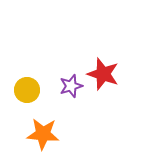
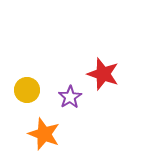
purple star: moved 1 px left, 11 px down; rotated 15 degrees counterclockwise
orange star: moved 1 px right; rotated 16 degrees clockwise
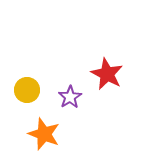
red star: moved 4 px right; rotated 8 degrees clockwise
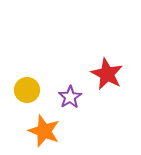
orange star: moved 3 px up
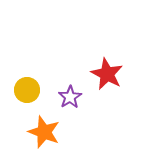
orange star: moved 1 px down
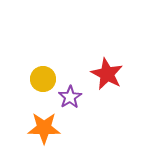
yellow circle: moved 16 px right, 11 px up
orange star: moved 4 px up; rotated 20 degrees counterclockwise
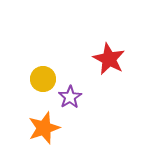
red star: moved 2 px right, 15 px up
orange star: rotated 20 degrees counterclockwise
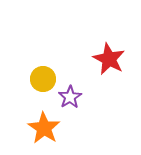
orange star: rotated 20 degrees counterclockwise
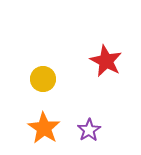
red star: moved 3 px left, 2 px down
purple star: moved 19 px right, 33 px down
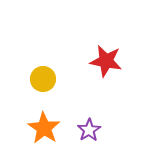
red star: rotated 16 degrees counterclockwise
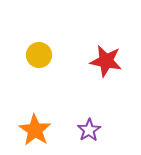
yellow circle: moved 4 px left, 24 px up
orange star: moved 9 px left, 2 px down
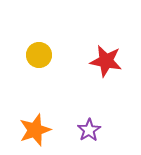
orange star: rotated 20 degrees clockwise
